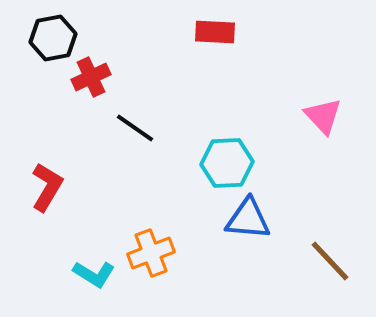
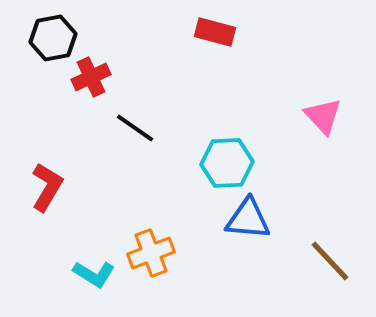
red rectangle: rotated 12 degrees clockwise
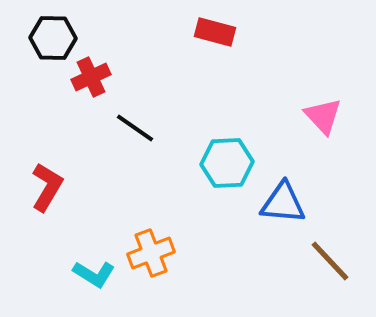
black hexagon: rotated 12 degrees clockwise
blue triangle: moved 35 px right, 16 px up
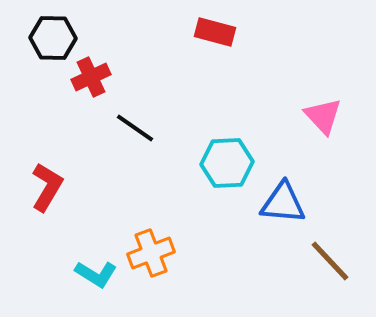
cyan L-shape: moved 2 px right
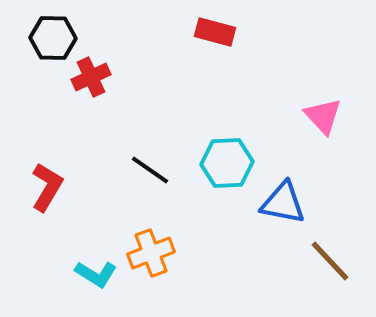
black line: moved 15 px right, 42 px down
blue triangle: rotated 6 degrees clockwise
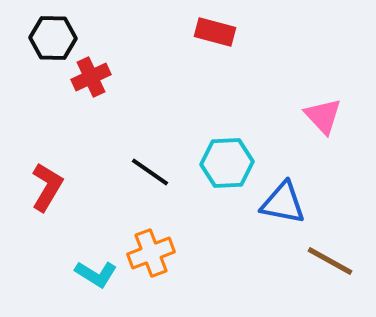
black line: moved 2 px down
brown line: rotated 18 degrees counterclockwise
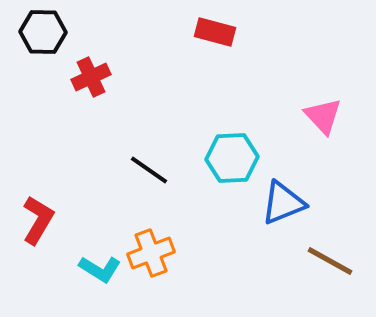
black hexagon: moved 10 px left, 6 px up
cyan hexagon: moved 5 px right, 5 px up
black line: moved 1 px left, 2 px up
red L-shape: moved 9 px left, 33 px down
blue triangle: rotated 33 degrees counterclockwise
cyan L-shape: moved 4 px right, 5 px up
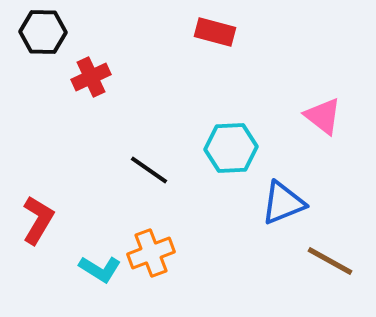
pink triangle: rotated 9 degrees counterclockwise
cyan hexagon: moved 1 px left, 10 px up
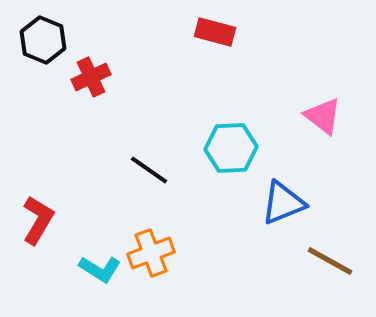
black hexagon: moved 8 px down; rotated 21 degrees clockwise
